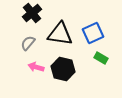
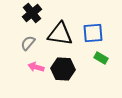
blue square: rotated 20 degrees clockwise
black hexagon: rotated 10 degrees counterclockwise
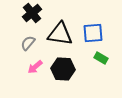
pink arrow: moved 1 px left; rotated 56 degrees counterclockwise
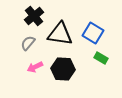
black cross: moved 2 px right, 3 px down
blue square: rotated 35 degrees clockwise
pink arrow: rotated 14 degrees clockwise
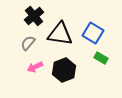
black hexagon: moved 1 px right, 1 px down; rotated 25 degrees counterclockwise
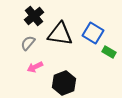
green rectangle: moved 8 px right, 6 px up
black hexagon: moved 13 px down
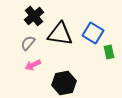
green rectangle: rotated 48 degrees clockwise
pink arrow: moved 2 px left, 2 px up
black hexagon: rotated 10 degrees clockwise
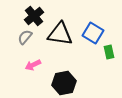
gray semicircle: moved 3 px left, 6 px up
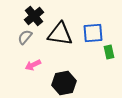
blue square: rotated 35 degrees counterclockwise
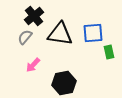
pink arrow: rotated 21 degrees counterclockwise
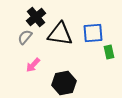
black cross: moved 2 px right, 1 px down
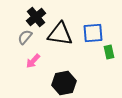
pink arrow: moved 4 px up
